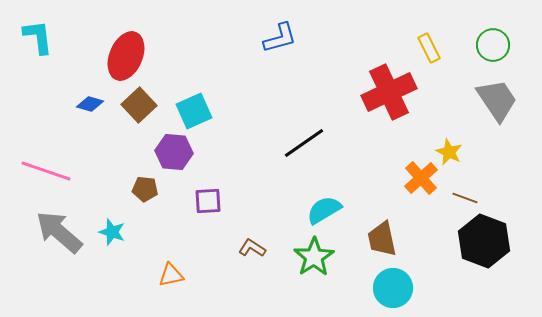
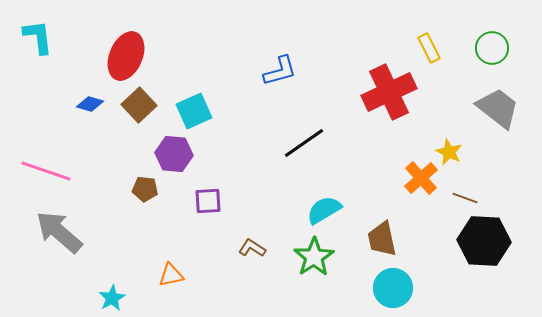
blue L-shape: moved 33 px down
green circle: moved 1 px left, 3 px down
gray trapezoid: moved 1 px right, 8 px down; rotated 18 degrees counterclockwise
purple hexagon: moved 2 px down
cyan star: moved 66 px down; rotated 24 degrees clockwise
black hexagon: rotated 18 degrees counterclockwise
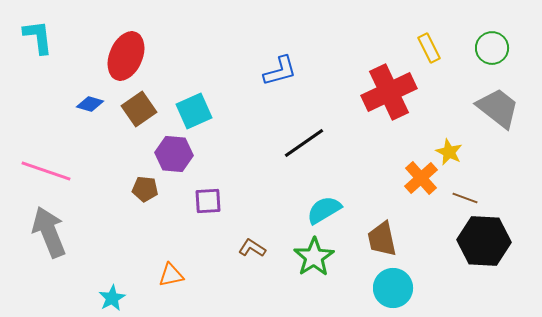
brown square: moved 4 px down; rotated 8 degrees clockwise
gray arrow: moved 10 px left; rotated 27 degrees clockwise
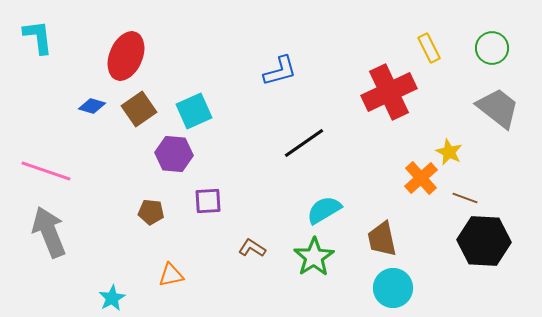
blue diamond: moved 2 px right, 2 px down
brown pentagon: moved 6 px right, 23 px down
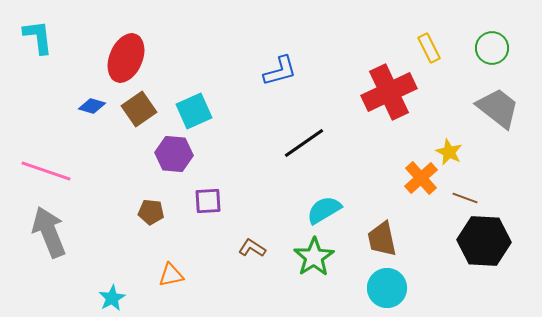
red ellipse: moved 2 px down
cyan circle: moved 6 px left
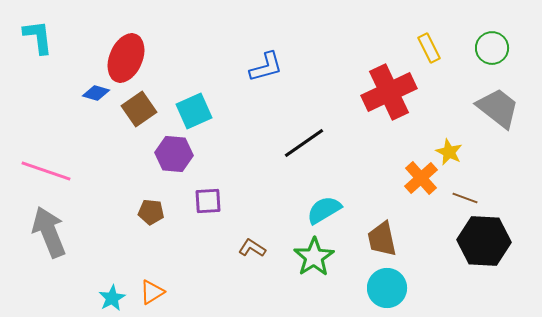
blue L-shape: moved 14 px left, 4 px up
blue diamond: moved 4 px right, 13 px up
orange triangle: moved 19 px left, 17 px down; rotated 20 degrees counterclockwise
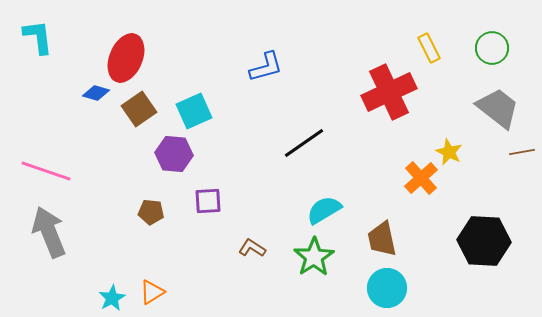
brown line: moved 57 px right, 46 px up; rotated 30 degrees counterclockwise
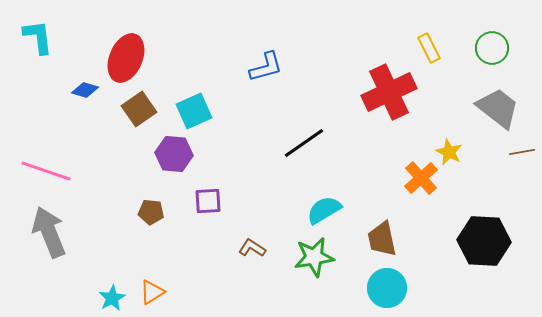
blue diamond: moved 11 px left, 3 px up
green star: rotated 24 degrees clockwise
